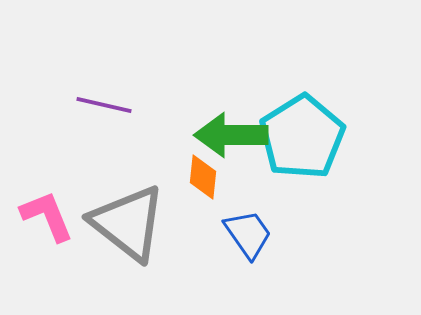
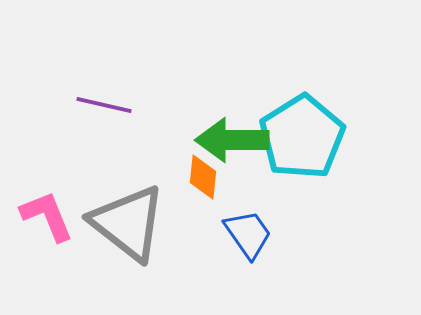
green arrow: moved 1 px right, 5 px down
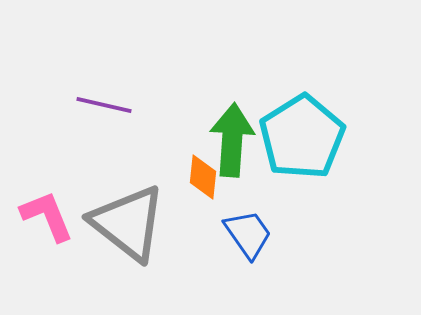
green arrow: rotated 94 degrees clockwise
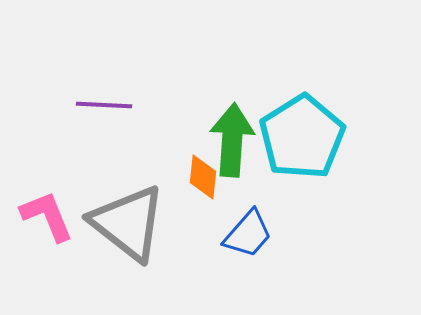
purple line: rotated 10 degrees counterclockwise
blue trapezoid: rotated 76 degrees clockwise
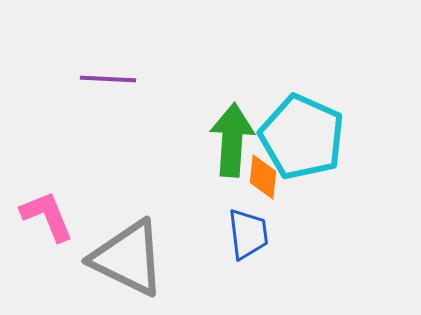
purple line: moved 4 px right, 26 px up
cyan pentagon: rotated 16 degrees counterclockwise
orange diamond: moved 60 px right
gray triangle: moved 35 px down; rotated 12 degrees counterclockwise
blue trapezoid: rotated 48 degrees counterclockwise
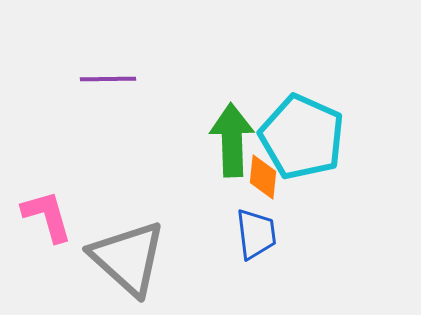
purple line: rotated 4 degrees counterclockwise
green arrow: rotated 6 degrees counterclockwise
pink L-shape: rotated 6 degrees clockwise
blue trapezoid: moved 8 px right
gray triangle: rotated 16 degrees clockwise
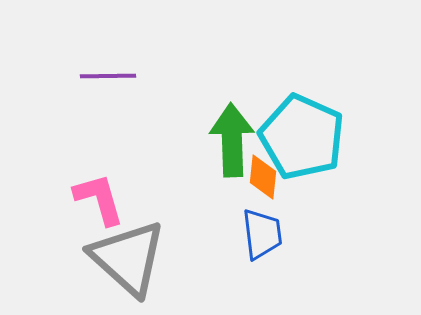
purple line: moved 3 px up
pink L-shape: moved 52 px right, 17 px up
blue trapezoid: moved 6 px right
